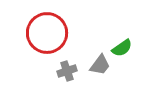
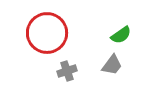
green semicircle: moved 1 px left, 13 px up
gray trapezoid: moved 12 px right
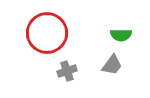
green semicircle: rotated 35 degrees clockwise
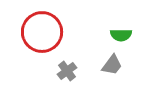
red circle: moved 5 px left, 1 px up
gray cross: rotated 18 degrees counterclockwise
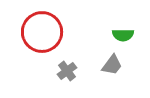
green semicircle: moved 2 px right
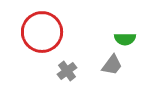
green semicircle: moved 2 px right, 4 px down
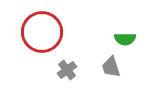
gray trapezoid: moved 1 px left, 2 px down; rotated 125 degrees clockwise
gray cross: moved 1 px up
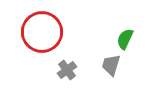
green semicircle: rotated 115 degrees clockwise
gray trapezoid: moved 2 px up; rotated 35 degrees clockwise
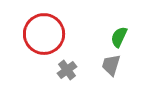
red circle: moved 2 px right, 2 px down
green semicircle: moved 6 px left, 2 px up
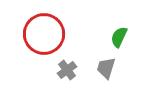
gray trapezoid: moved 5 px left, 3 px down
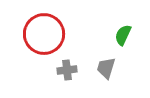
green semicircle: moved 4 px right, 2 px up
gray cross: rotated 30 degrees clockwise
